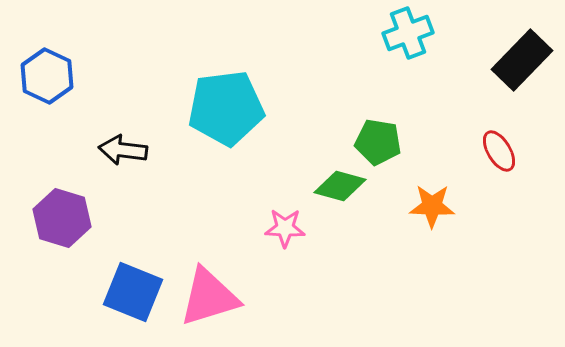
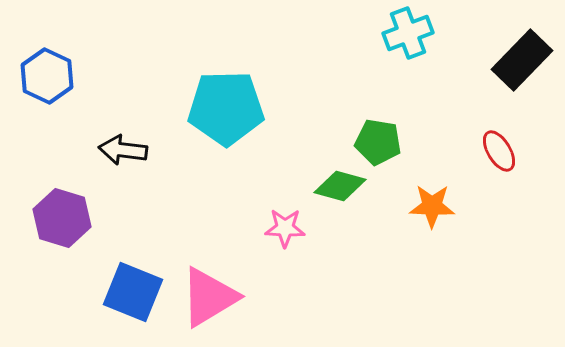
cyan pentagon: rotated 6 degrees clockwise
pink triangle: rotated 14 degrees counterclockwise
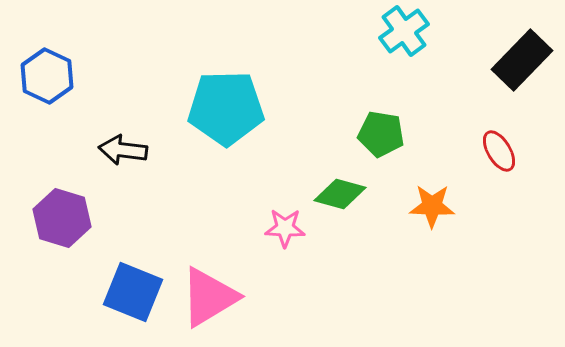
cyan cross: moved 4 px left, 2 px up; rotated 15 degrees counterclockwise
green pentagon: moved 3 px right, 8 px up
green diamond: moved 8 px down
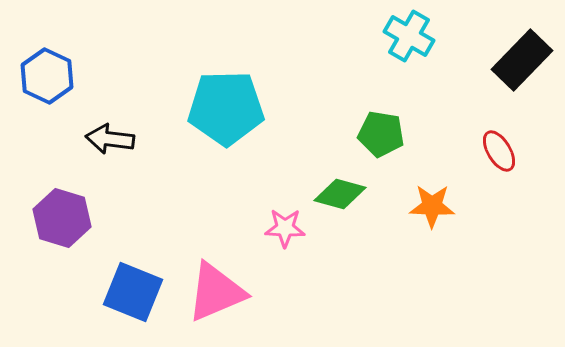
cyan cross: moved 5 px right, 5 px down; rotated 24 degrees counterclockwise
black arrow: moved 13 px left, 11 px up
pink triangle: moved 7 px right, 5 px up; rotated 8 degrees clockwise
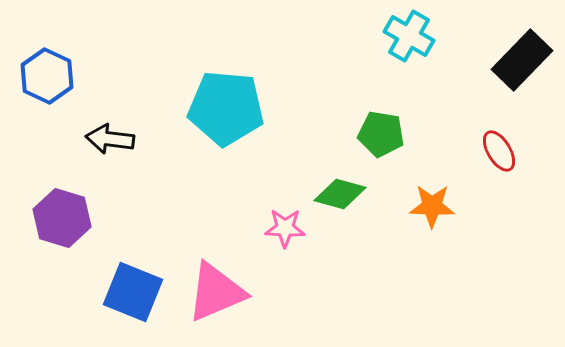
cyan pentagon: rotated 6 degrees clockwise
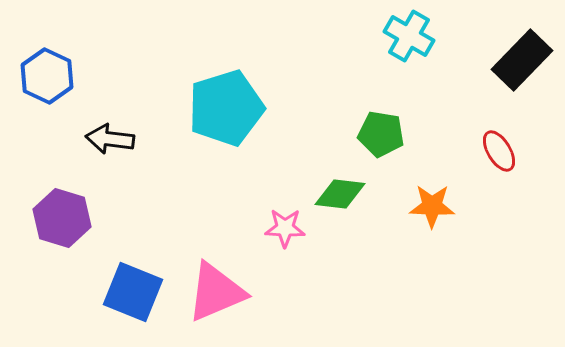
cyan pentagon: rotated 22 degrees counterclockwise
green diamond: rotated 9 degrees counterclockwise
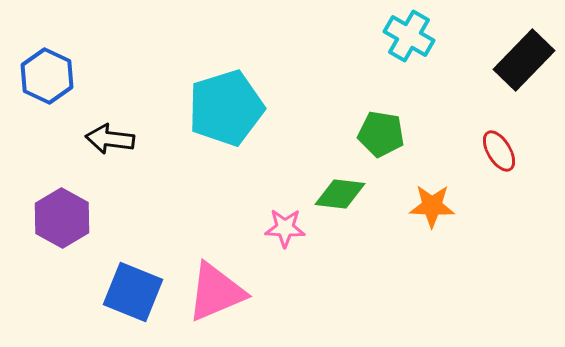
black rectangle: moved 2 px right
purple hexagon: rotated 12 degrees clockwise
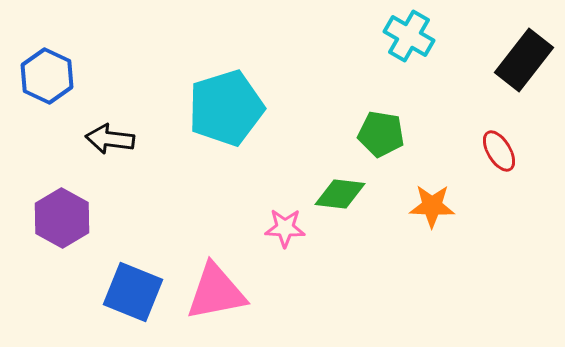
black rectangle: rotated 6 degrees counterclockwise
pink triangle: rotated 12 degrees clockwise
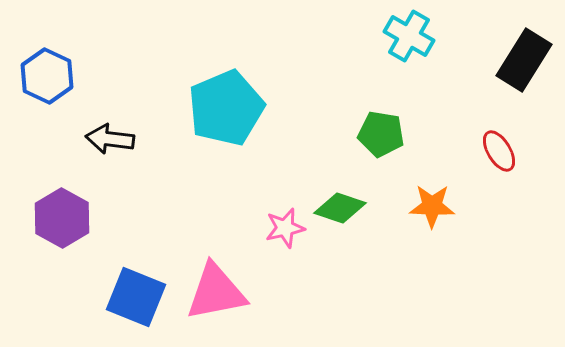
black rectangle: rotated 6 degrees counterclockwise
cyan pentagon: rotated 6 degrees counterclockwise
green diamond: moved 14 px down; rotated 12 degrees clockwise
pink star: rotated 15 degrees counterclockwise
blue square: moved 3 px right, 5 px down
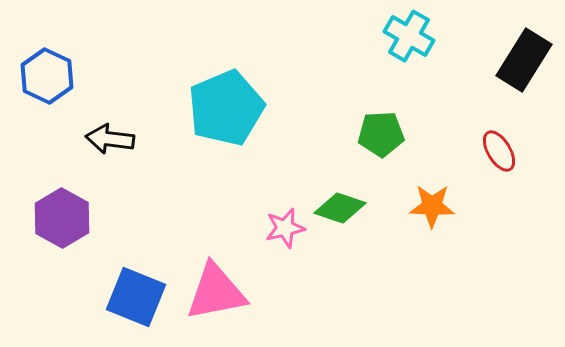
green pentagon: rotated 12 degrees counterclockwise
